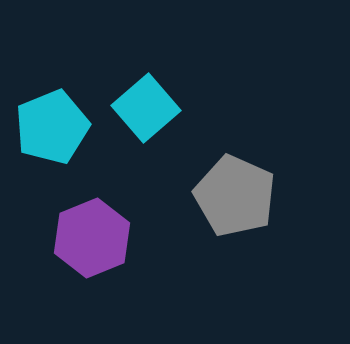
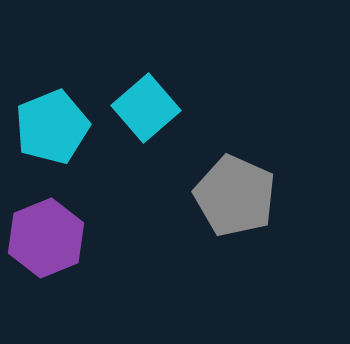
purple hexagon: moved 46 px left
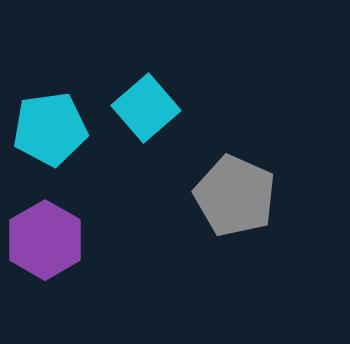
cyan pentagon: moved 2 px left, 2 px down; rotated 14 degrees clockwise
purple hexagon: moved 1 px left, 2 px down; rotated 8 degrees counterclockwise
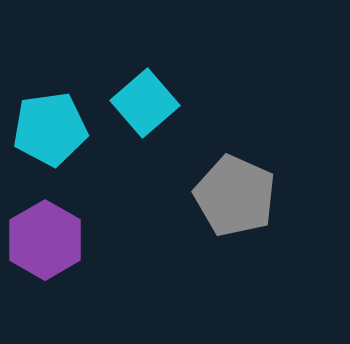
cyan square: moved 1 px left, 5 px up
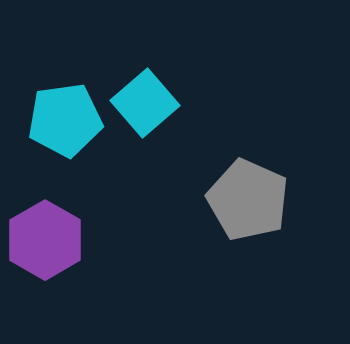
cyan pentagon: moved 15 px right, 9 px up
gray pentagon: moved 13 px right, 4 px down
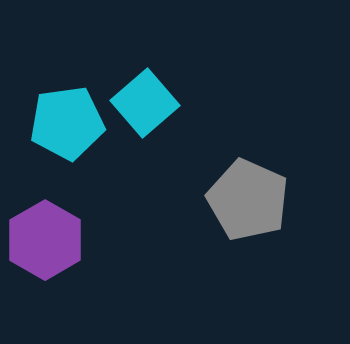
cyan pentagon: moved 2 px right, 3 px down
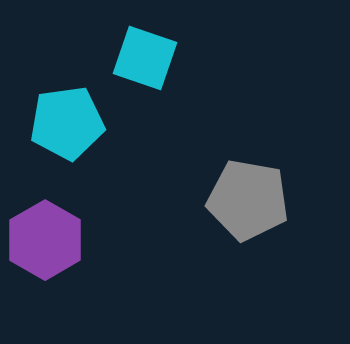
cyan square: moved 45 px up; rotated 30 degrees counterclockwise
gray pentagon: rotated 14 degrees counterclockwise
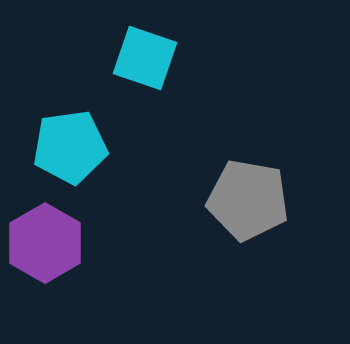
cyan pentagon: moved 3 px right, 24 px down
purple hexagon: moved 3 px down
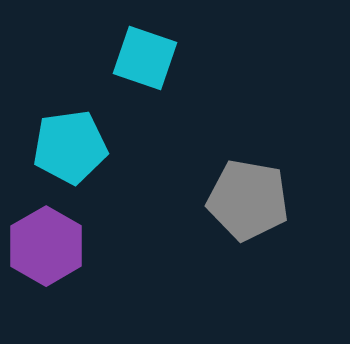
purple hexagon: moved 1 px right, 3 px down
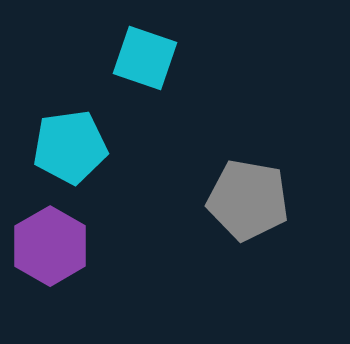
purple hexagon: moved 4 px right
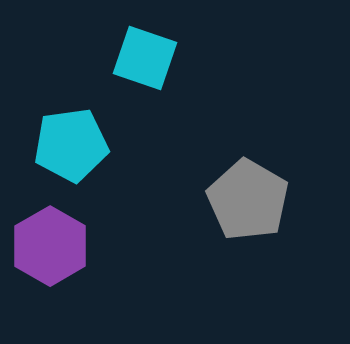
cyan pentagon: moved 1 px right, 2 px up
gray pentagon: rotated 20 degrees clockwise
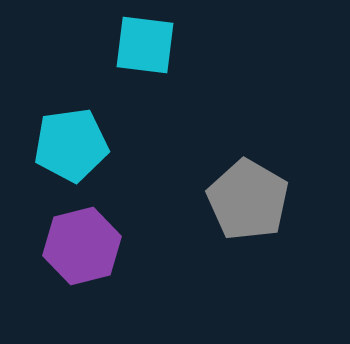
cyan square: moved 13 px up; rotated 12 degrees counterclockwise
purple hexagon: moved 32 px right; rotated 16 degrees clockwise
